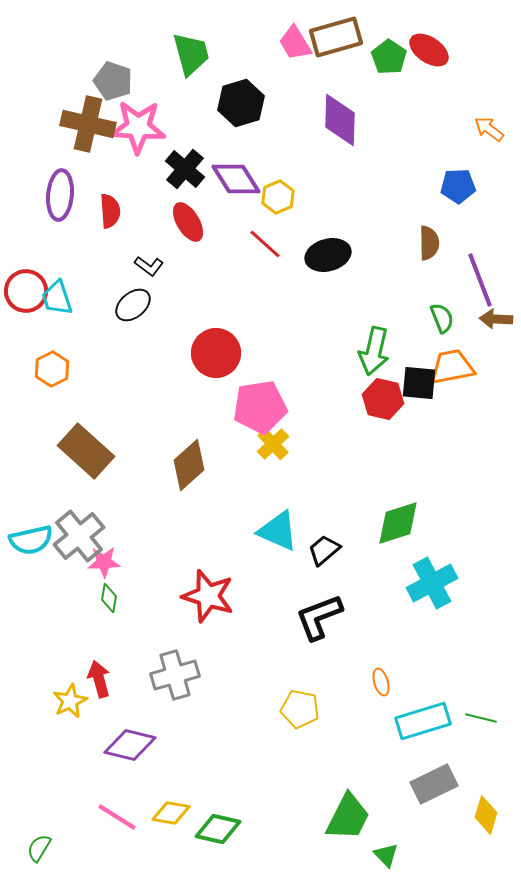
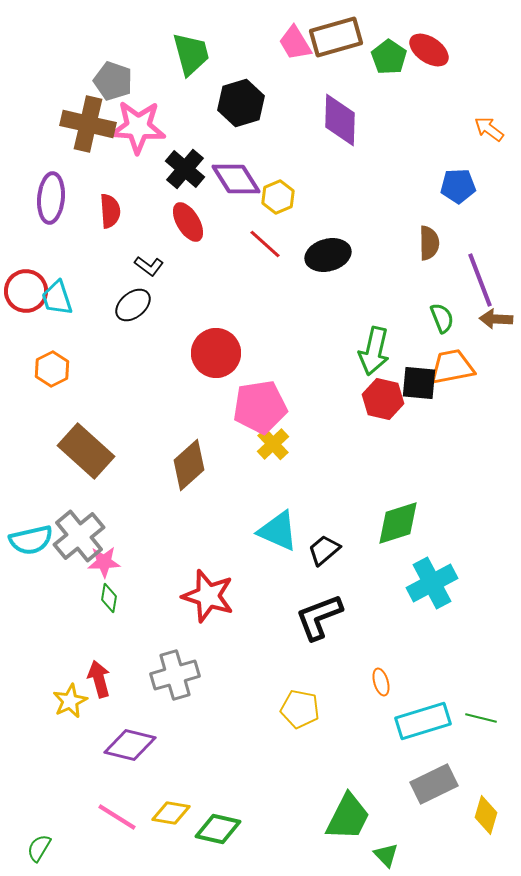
purple ellipse at (60, 195): moved 9 px left, 3 px down
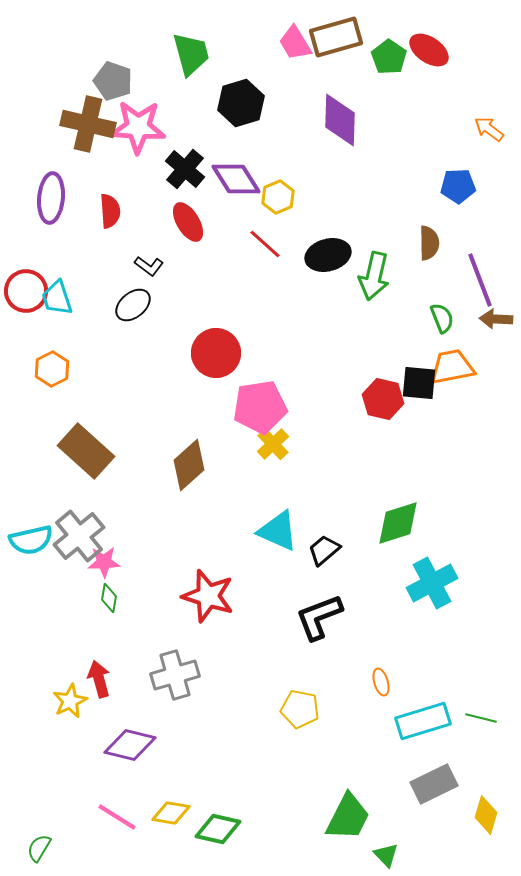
green arrow at (374, 351): moved 75 px up
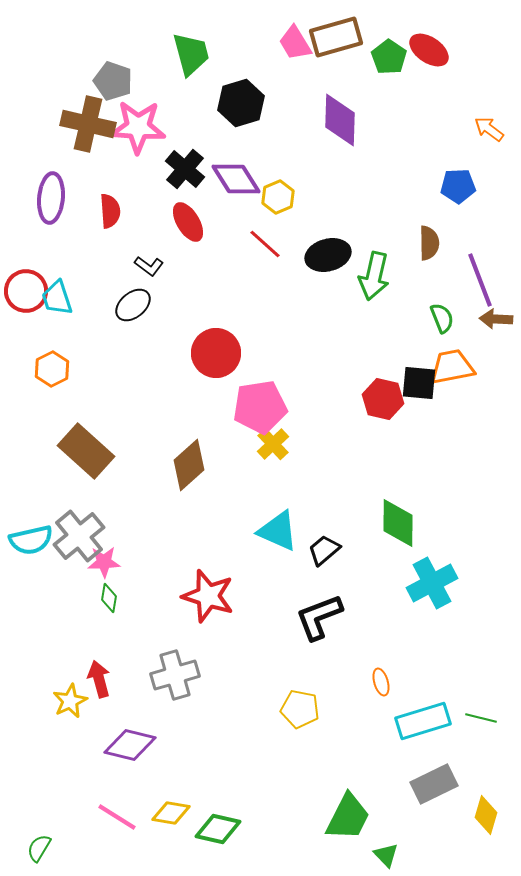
green diamond at (398, 523): rotated 72 degrees counterclockwise
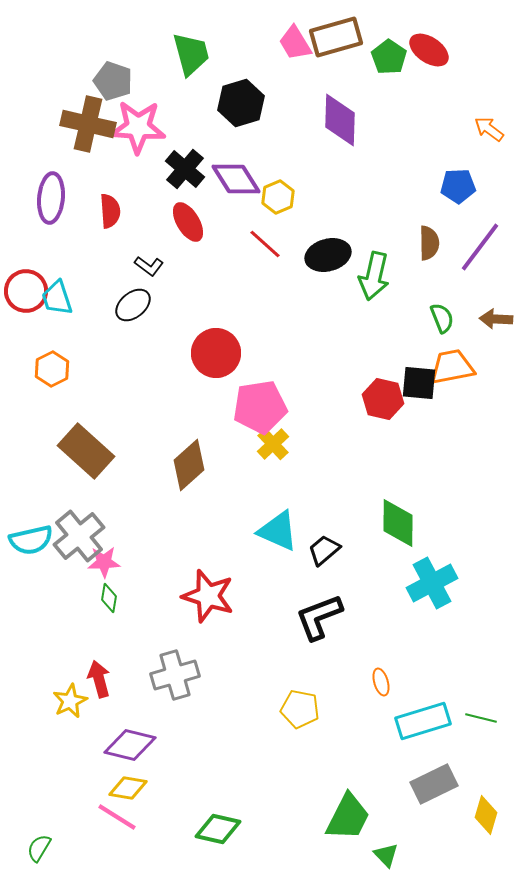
purple line at (480, 280): moved 33 px up; rotated 58 degrees clockwise
yellow diamond at (171, 813): moved 43 px left, 25 px up
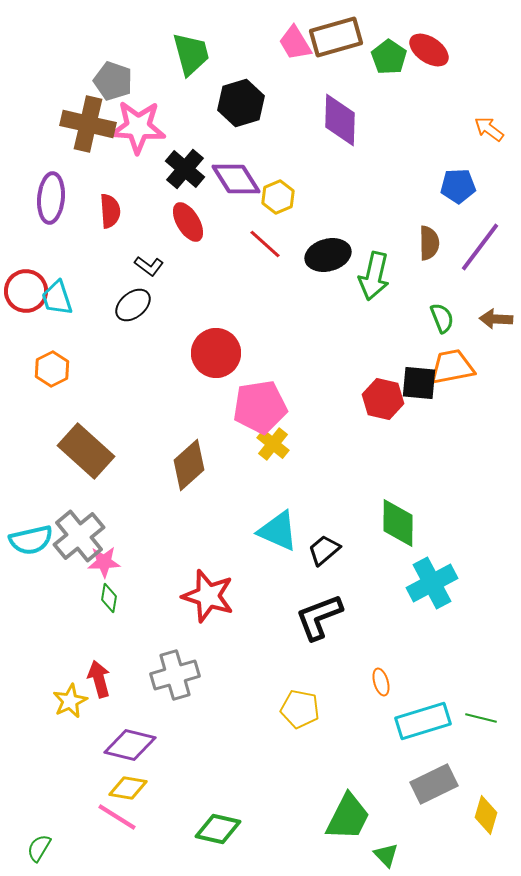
yellow cross at (273, 444): rotated 8 degrees counterclockwise
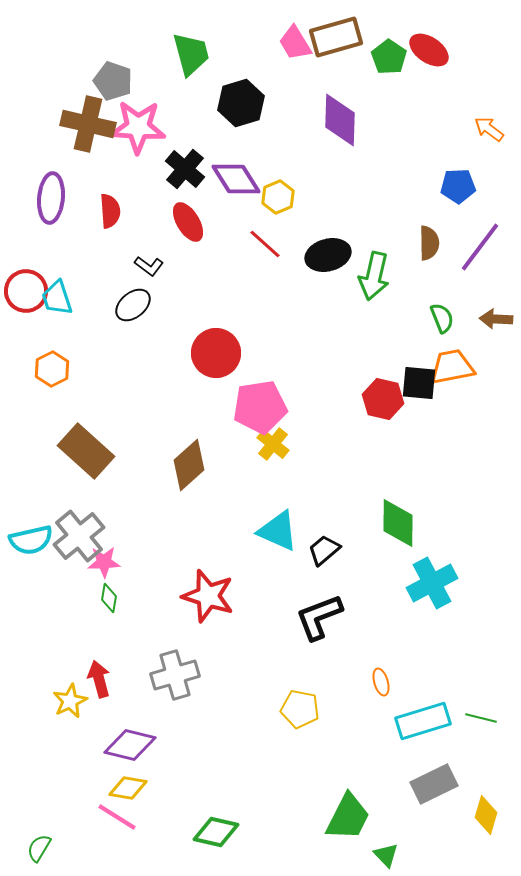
green diamond at (218, 829): moved 2 px left, 3 px down
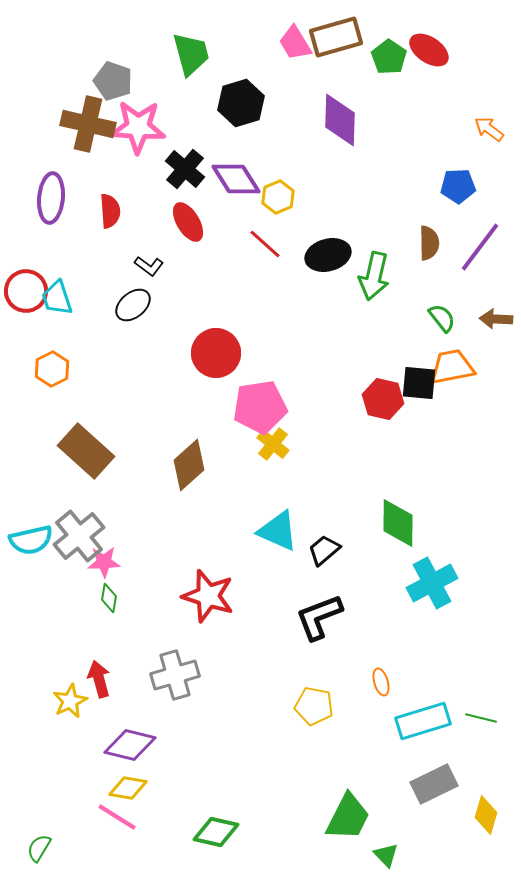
green semicircle at (442, 318): rotated 16 degrees counterclockwise
yellow pentagon at (300, 709): moved 14 px right, 3 px up
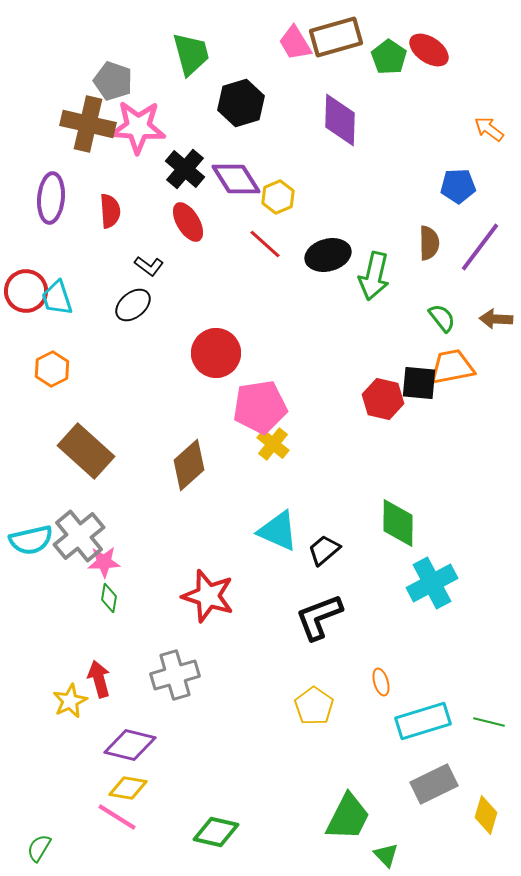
yellow pentagon at (314, 706): rotated 24 degrees clockwise
green line at (481, 718): moved 8 px right, 4 px down
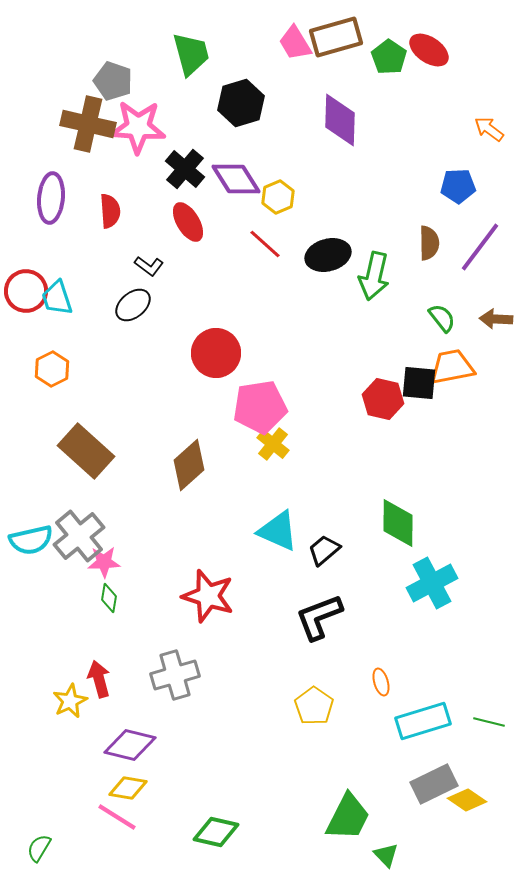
yellow diamond at (486, 815): moved 19 px left, 15 px up; rotated 72 degrees counterclockwise
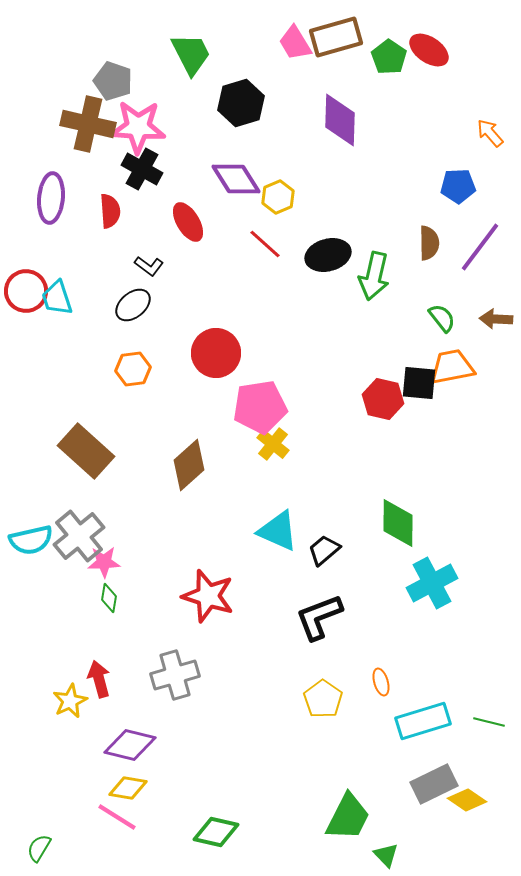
green trapezoid at (191, 54): rotated 12 degrees counterclockwise
orange arrow at (489, 129): moved 1 px right, 4 px down; rotated 12 degrees clockwise
black cross at (185, 169): moved 43 px left; rotated 12 degrees counterclockwise
orange hexagon at (52, 369): moved 81 px right; rotated 20 degrees clockwise
yellow pentagon at (314, 706): moved 9 px right, 7 px up
